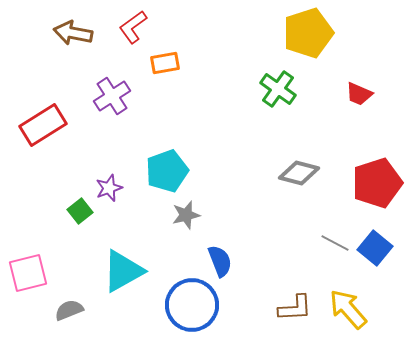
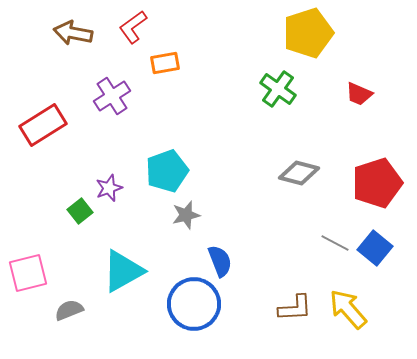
blue circle: moved 2 px right, 1 px up
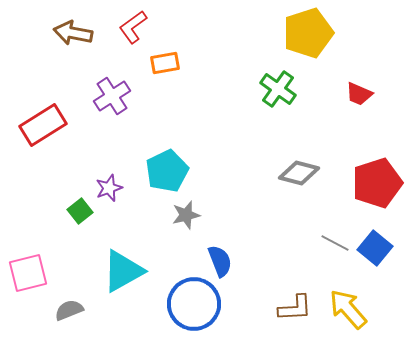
cyan pentagon: rotated 6 degrees counterclockwise
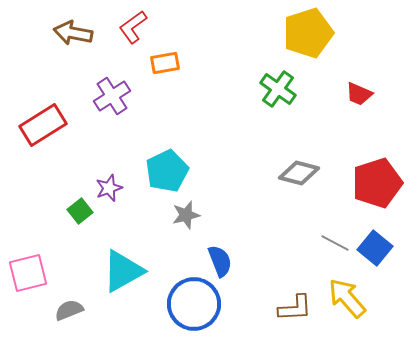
yellow arrow: moved 1 px left, 11 px up
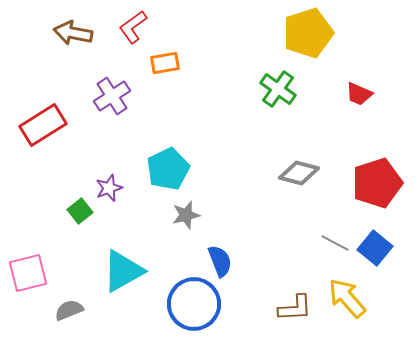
cyan pentagon: moved 1 px right, 2 px up
